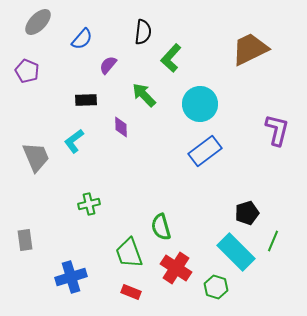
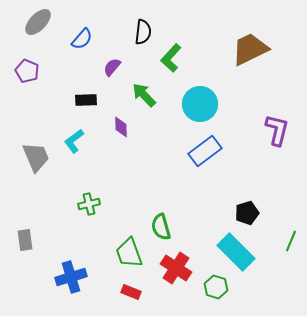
purple semicircle: moved 4 px right, 2 px down
green line: moved 18 px right
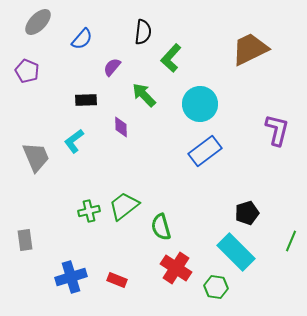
green cross: moved 7 px down
green trapezoid: moved 5 px left, 47 px up; rotated 72 degrees clockwise
green hexagon: rotated 10 degrees counterclockwise
red rectangle: moved 14 px left, 12 px up
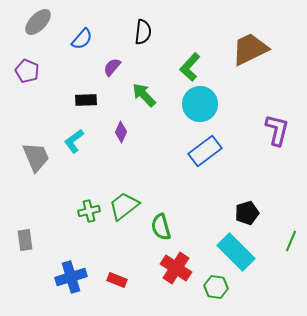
green L-shape: moved 19 px right, 9 px down
purple diamond: moved 5 px down; rotated 25 degrees clockwise
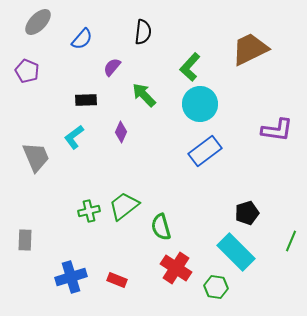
purple L-shape: rotated 84 degrees clockwise
cyan L-shape: moved 4 px up
gray rectangle: rotated 10 degrees clockwise
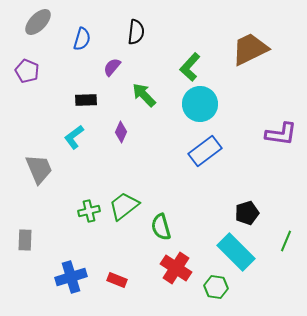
black semicircle: moved 7 px left
blue semicircle: rotated 25 degrees counterclockwise
purple L-shape: moved 4 px right, 4 px down
gray trapezoid: moved 3 px right, 12 px down
green line: moved 5 px left
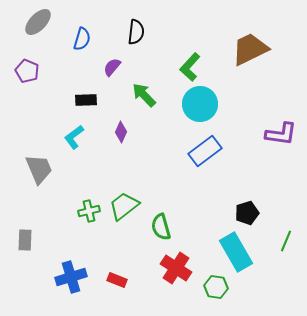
cyan rectangle: rotated 15 degrees clockwise
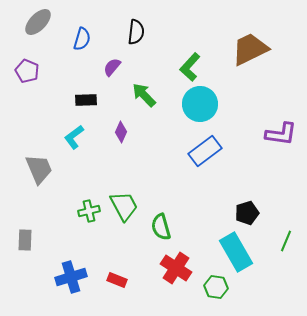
green trapezoid: rotated 100 degrees clockwise
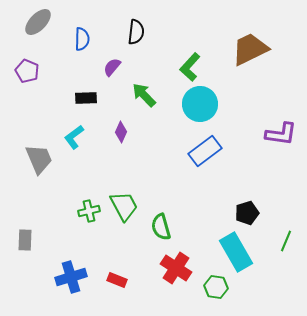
blue semicircle: rotated 15 degrees counterclockwise
black rectangle: moved 2 px up
gray trapezoid: moved 10 px up
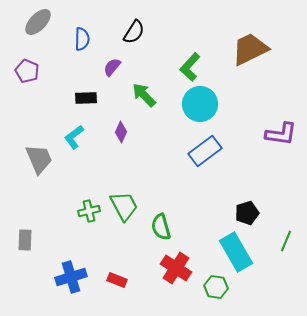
black semicircle: moved 2 px left; rotated 25 degrees clockwise
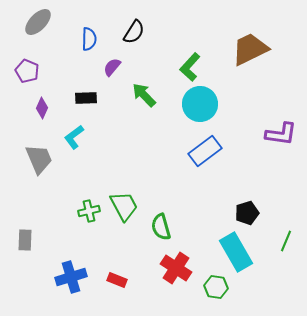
blue semicircle: moved 7 px right
purple diamond: moved 79 px left, 24 px up
